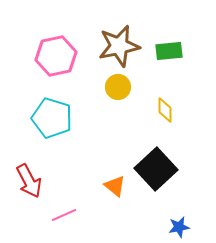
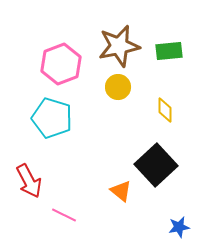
pink hexagon: moved 5 px right, 8 px down; rotated 9 degrees counterclockwise
black square: moved 4 px up
orange triangle: moved 6 px right, 5 px down
pink line: rotated 50 degrees clockwise
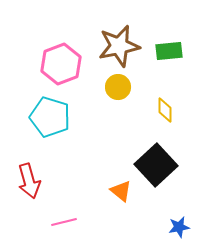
cyan pentagon: moved 2 px left, 1 px up
red arrow: rotated 12 degrees clockwise
pink line: moved 7 px down; rotated 40 degrees counterclockwise
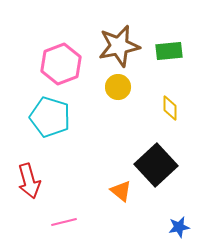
yellow diamond: moved 5 px right, 2 px up
